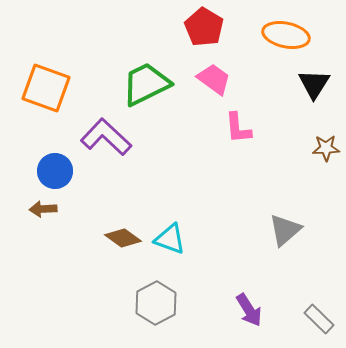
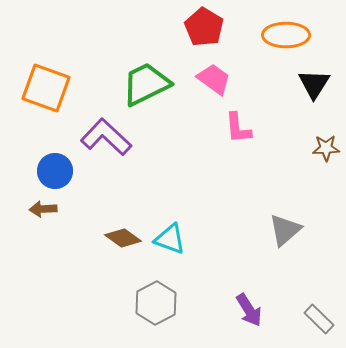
orange ellipse: rotated 12 degrees counterclockwise
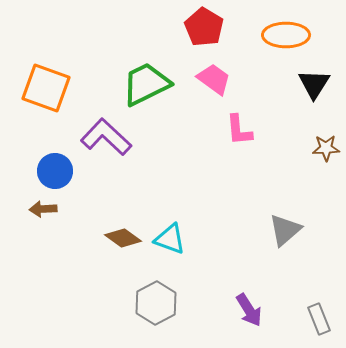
pink L-shape: moved 1 px right, 2 px down
gray rectangle: rotated 24 degrees clockwise
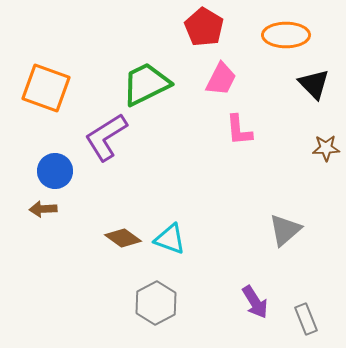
pink trapezoid: moved 7 px right; rotated 81 degrees clockwise
black triangle: rotated 16 degrees counterclockwise
purple L-shape: rotated 75 degrees counterclockwise
purple arrow: moved 6 px right, 8 px up
gray rectangle: moved 13 px left
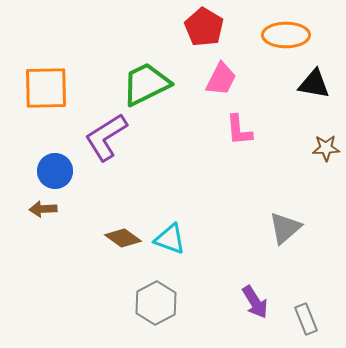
black triangle: rotated 36 degrees counterclockwise
orange square: rotated 21 degrees counterclockwise
gray triangle: moved 2 px up
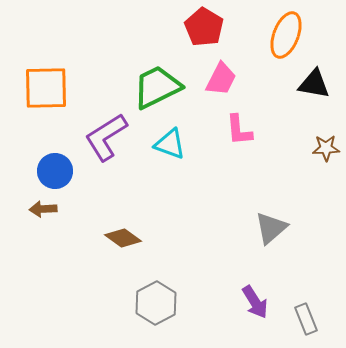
orange ellipse: rotated 69 degrees counterclockwise
green trapezoid: moved 11 px right, 3 px down
gray triangle: moved 14 px left
cyan triangle: moved 95 px up
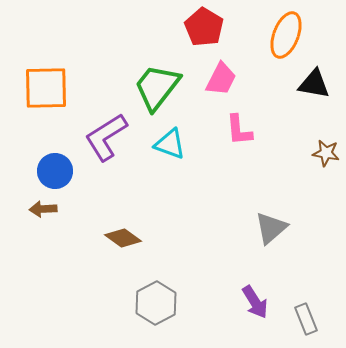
green trapezoid: rotated 26 degrees counterclockwise
brown star: moved 5 px down; rotated 12 degrees clockwise
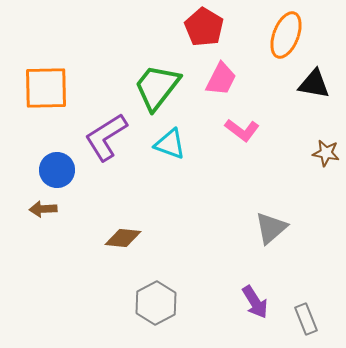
pink L-shape: moved 3 px right; rotated 48 degrees counterclockwise
blue circle: moved 2 px right, 1 px up
brown diamond: rotated 30 degrees counterclockwise
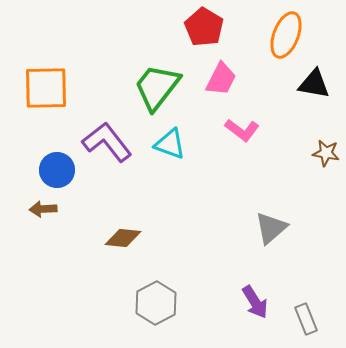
purple L-shape: moved 1 px right, 5 px down; rotated 84 degrees clockwise
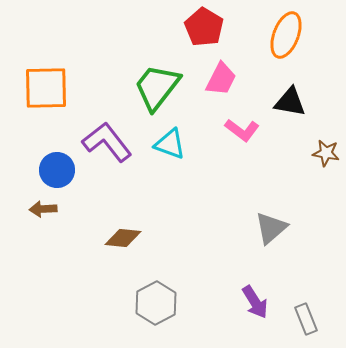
black triangle: moved 24 px left, 18 px down
